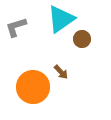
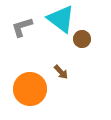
cyan triangle: rotated 48 degrees counterclockwise
gray L-shape: moved 6 px right
orange circle: moved 3 px left, 2 px down
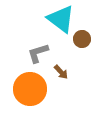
gray L-shape: moved 16 px right, 26 px down
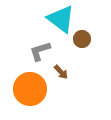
gray L-shape: moved 2 px right, 2 px up
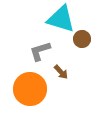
cyan triangle: rotated 20 degrees counterclockwise
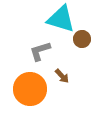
brown arrow: moved 1 px right, 4 px down
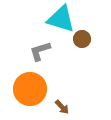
brown arrow: moved 31 px down
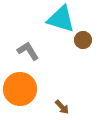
brown circle: moved 1 px right, 1 px down
gray L-shape: moved 12 px left; rotated 75 degrees clockwise
orange circle: moved 10 px left
